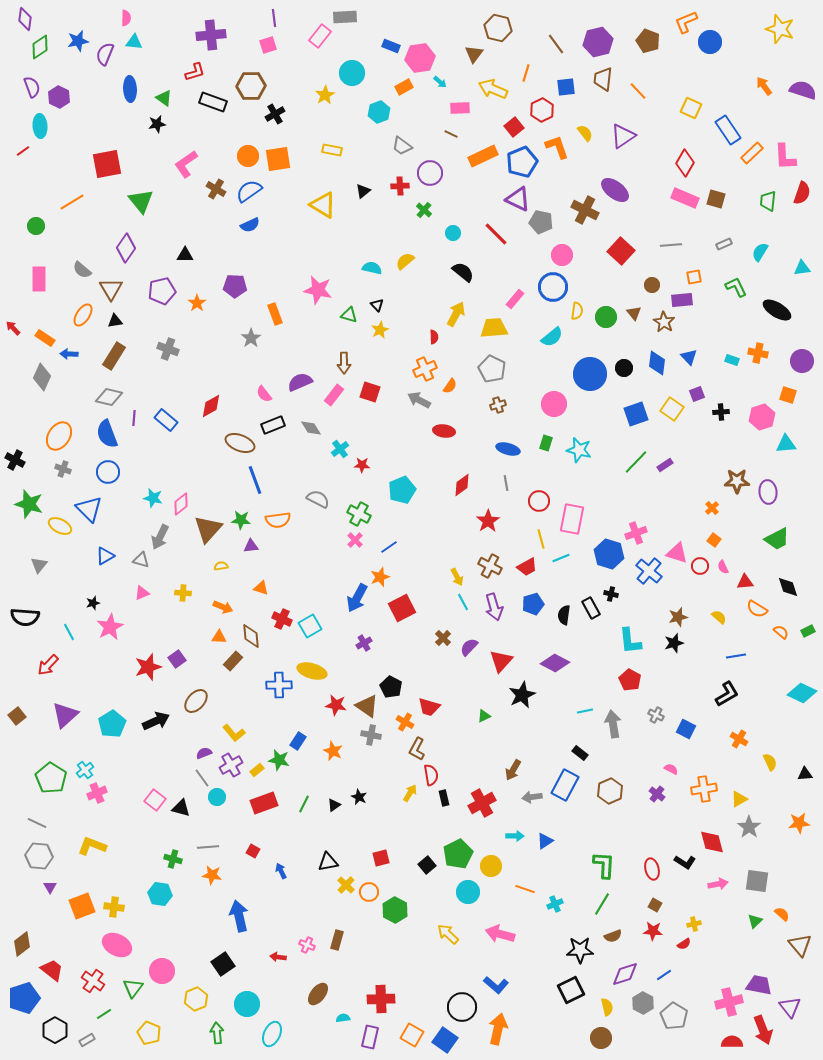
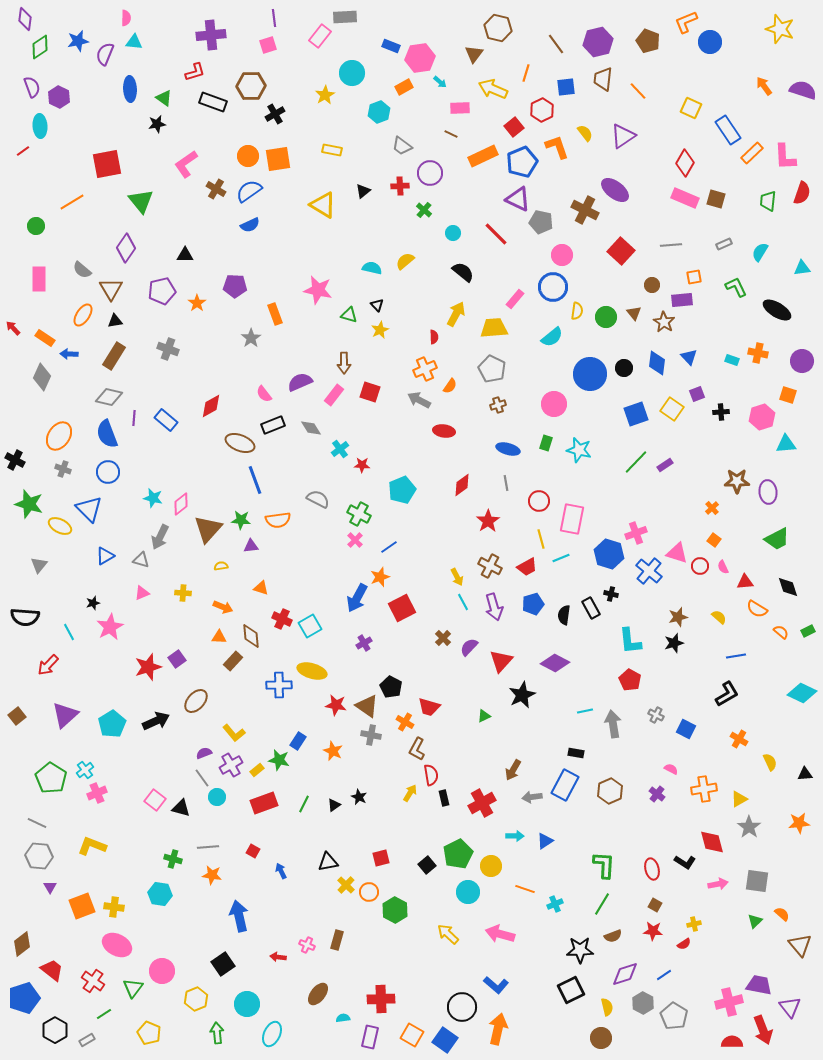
black rectangle at (580, 753): moved 4 px left; rotated 28 degrees counterclockwise
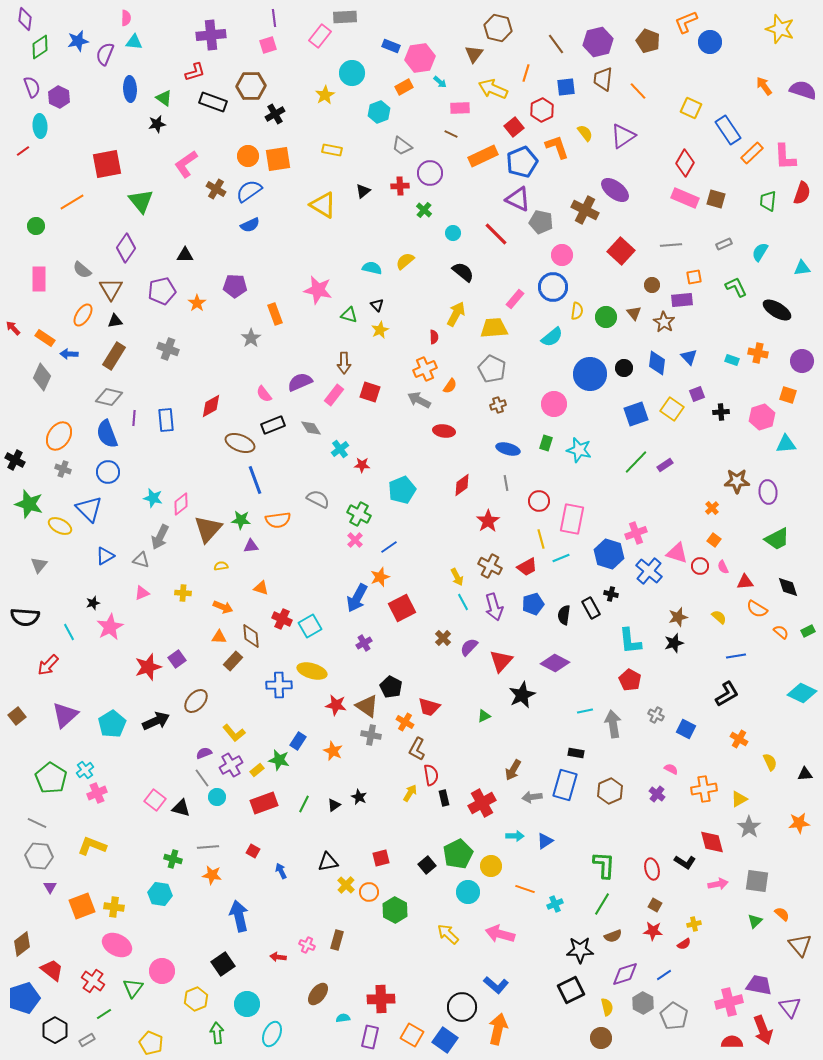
blue rectangle at (166, 420): rotated 45 degrees clockwise
blue rectangle at (565, 785): rotated 12 degrees counterclockwise
yellow pentagon at (149, 1033): moved 2 px right, 10 px down
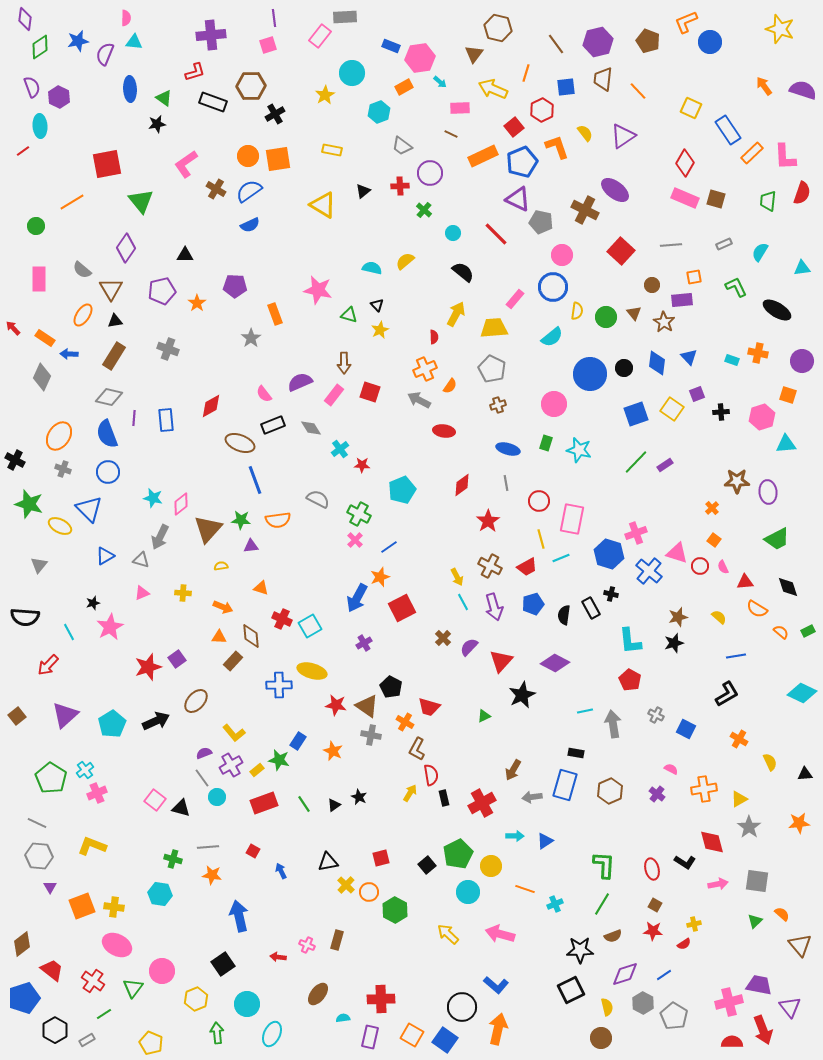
green line at (304, 804): rotated 60 degrees counterclockwise
